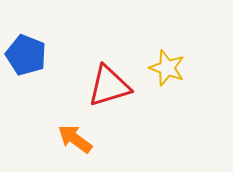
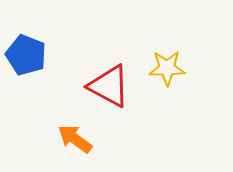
yellow star: rotated 21 degrees counterclockwise
red triangle: rotated 45 degrees clockwise
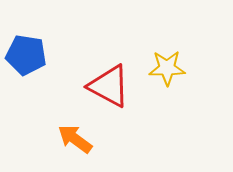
blue pentagon: rotated 12 degrees counterclockwise
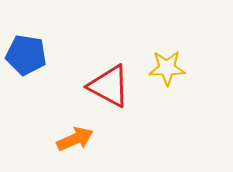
orange arrow: rotated 120 degrees clockwise
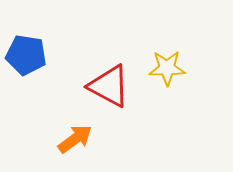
orange arrow: rotated 12 degrees counterclockwise
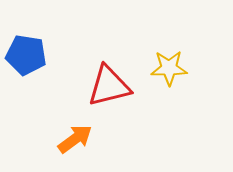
yellow star: moved 2 px right
red triangle: rotated 42 degrees counterclockwise
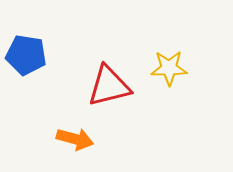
orange arrow: rotated 51 degrees clockwise
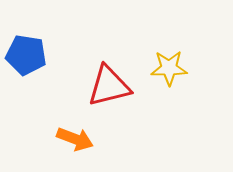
orange arrow: rotated 6 degrees clockwise
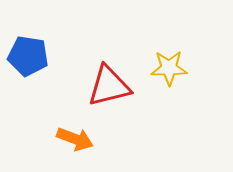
blue pentagon: moved 2 px right, 1 px down
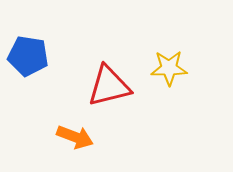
orange arrow: moved 2 px up
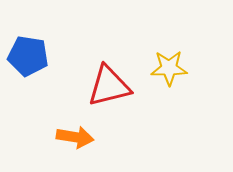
orange arrow: rotated 12 degrees counterclockwise
